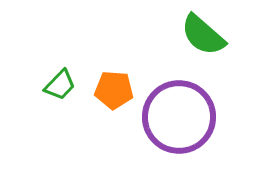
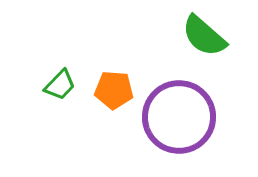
green semicircle: moved 1 px right, 1 px down
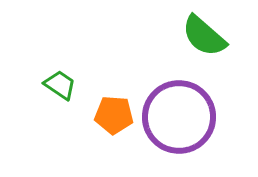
green trapezoid: rotated 100 degrees counterclockwise
orange pentagon: moved 25 px down
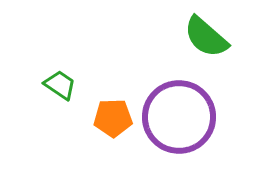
green semicircle: moved 2 px right, 1 px down
orange pentagon: moved 1 px left, 3 px down; rotated 6 degrees counterclockwise
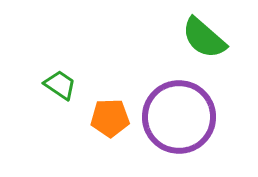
green semicircle: moved 2 px left, 1 px down
orange pentagon: moved 3 px left
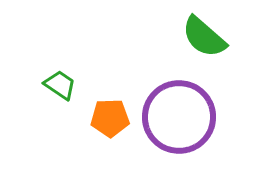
green semicircle: moved 1 px up
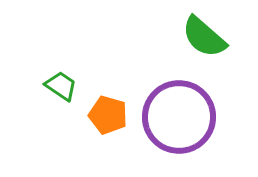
green trapezoid: moved 1 px right, 1 px down
orange pentagon: moved 2 px left, 3 px up; rotated 18 degrees clockwise
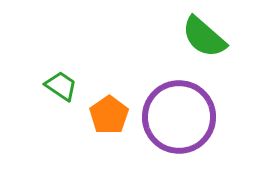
orange pentagon: moved 1 px right; rotated 21 degrees clockwise
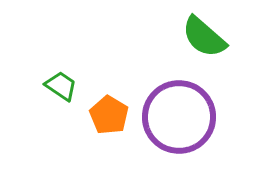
orange pentagon: rotated 6 degrees counterclockwise
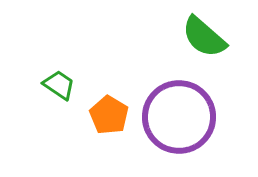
green trapezoid: moved 2 px left, 1 px up
